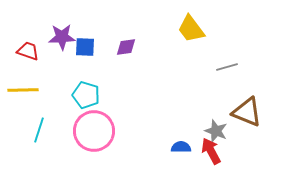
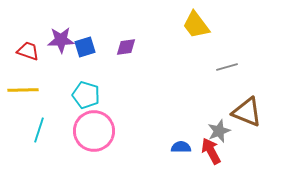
yellow trapezoid: moved 5 px right, 4 px up
purple star: moved 1 px left, 3 px down
blue square: rotated 20 degrees counterclockwise
gray star: moved 3 px right; rotated 30 degrees clockwise
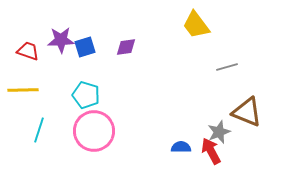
gray star: moved 1 px down
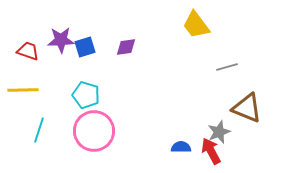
brown triangle: moved 4 px up
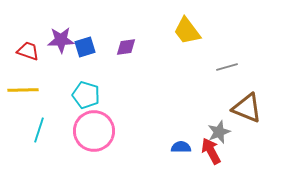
yellow trapezoid: moved 9 px left, 6 px down
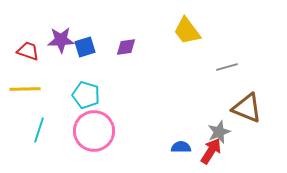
yellow line: moved 2 px right, 1 px up
red arrow: rotated 60 degrees clockwise
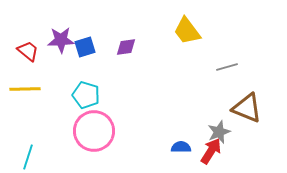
red trapezoid: rotated 20 degrees clockwise
cyan line: moved 11 px left, 27 px down
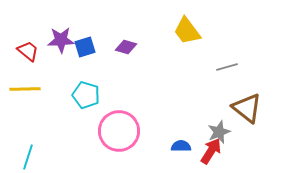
purple diamond: rotated 25 degrees clockwise
brown triangle: rotated 16 degrees clockwise
pink circle: moved 25 px right
blue semicircle: moved 1 px up
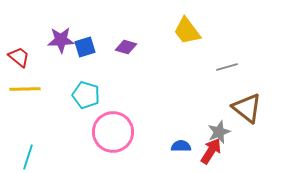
red trapezoid: moved 9 px left, 6 px down
pink circle: moved 6 px left, 1 px down
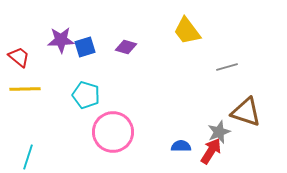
brown triangle: moved 1 px left, 4 px down; rotated 20 degrees counterclockwise
